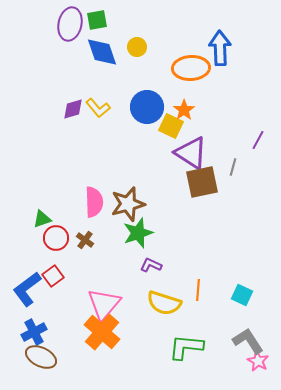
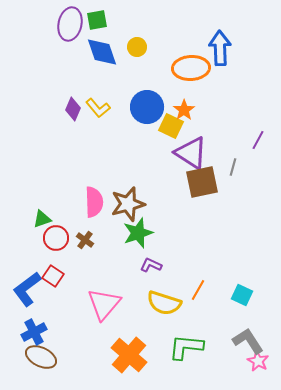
purple diamond: rotated 50 degrees counterclockwise
red square: rotated 20 degrees counterclockwise
orange line: rotated 25 degrees clockwise
orange cross: moved 27 px right, 23 px down
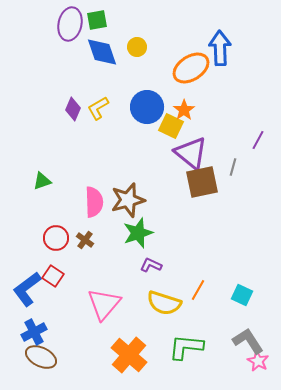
orange ellipse: rotated 30 degrees counterclockwise
yellow L-shape: rotated 100 degrees clockwise
purple triangle: rotated 6 degrees clockwise
brown star: moved 4 px up
green triangle: moved 38 px up
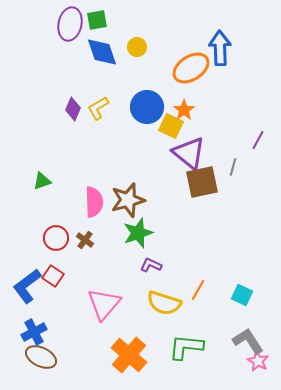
purple triangle: moved 2 px left
blue L-shape: moved 3 px up
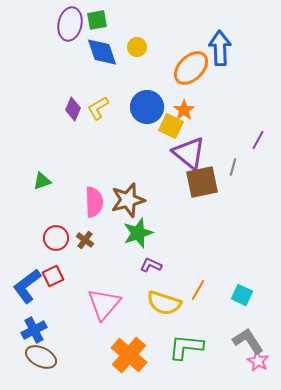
orange ellipse: rotated 12 degrees counterclockwise
red square: rotated 30 degrees clockwise
blue cross: moved 2 px up
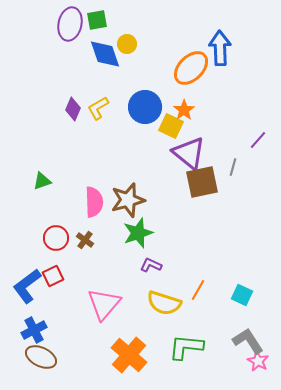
yellow circle: moved 10 px left, 3 px up
blue diamond: moved 3 px right, 2 px down
blue circle: moved 2 px left
purple line: rotated 12 degrees clockwise
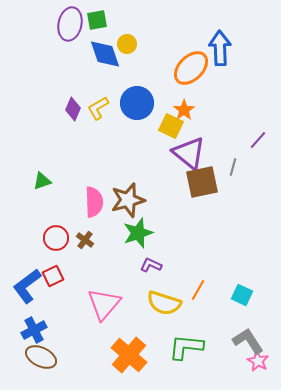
blue circle: moved 8 px left, 4 px up
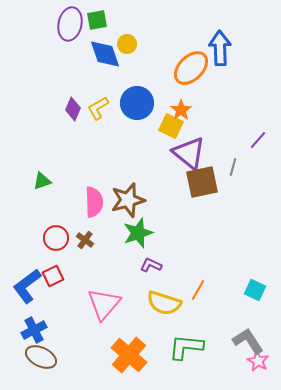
orange star: moved 3 px left
cyan square: moved 13 px right, 5 px up
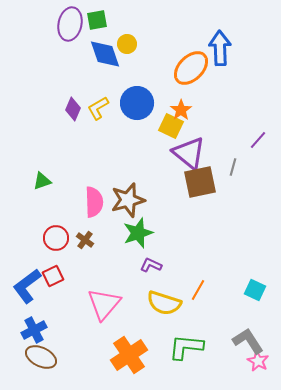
brown square: moved 2 px left
orange cross: rotated 15 degrees clockwise
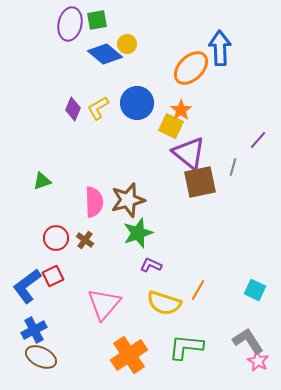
blue diamond: rotated 32 degrees counterclockwise
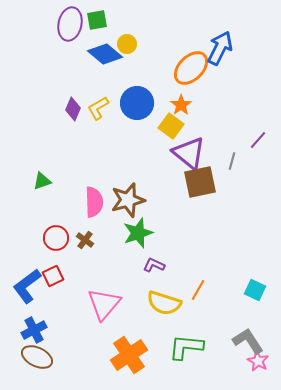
blue arrow: rotated 28 degrees clockwise
orange star: moved 5 px up
yellow square: rotated 10 degrees clockwise
gray line: moved 1 px left, 6 px up
purple L-shape: moved 3 px right
brown ellipse: moved 4 px left
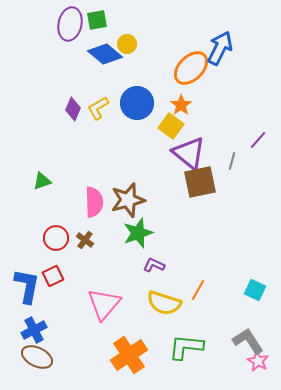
blue L-shape: rotated 138 degrees clockwise
